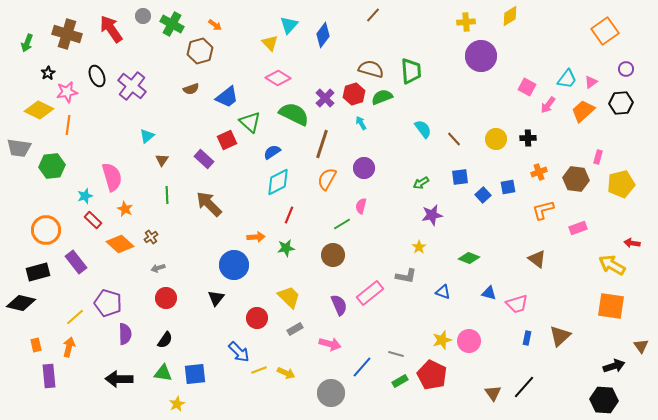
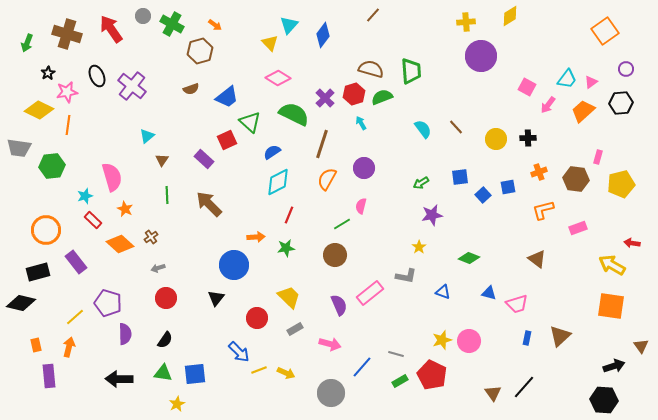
brown line at (454, 139): moved 2 px right, 12 px up
brown circle at (333, 255): moved 2 px right
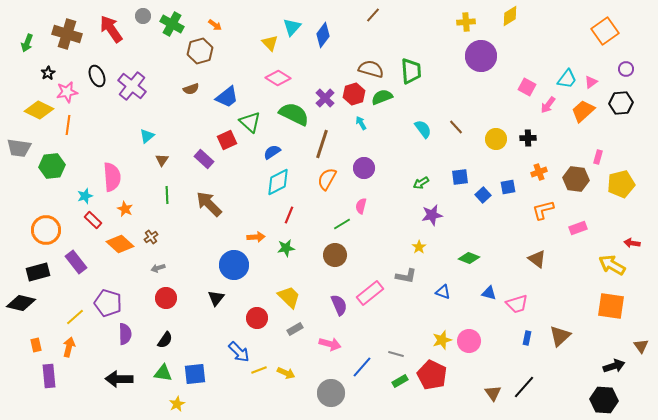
cyan triangle at (289, 25): moved 3 px right, 2 px down
pink semicircle at (112, 177): rotated 12 degrees clockwise
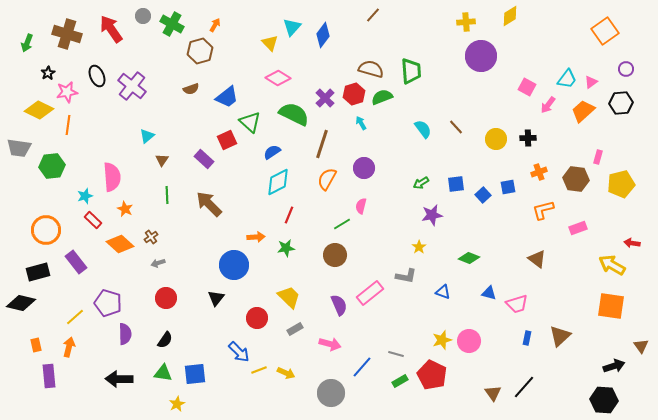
orange arrow at (215, 25): rotated 96 degrees counterclockwise
blue square at (460, 177): moved 4 px left, 7 px down
gray arrow at (158, 268): moved 5 px up
